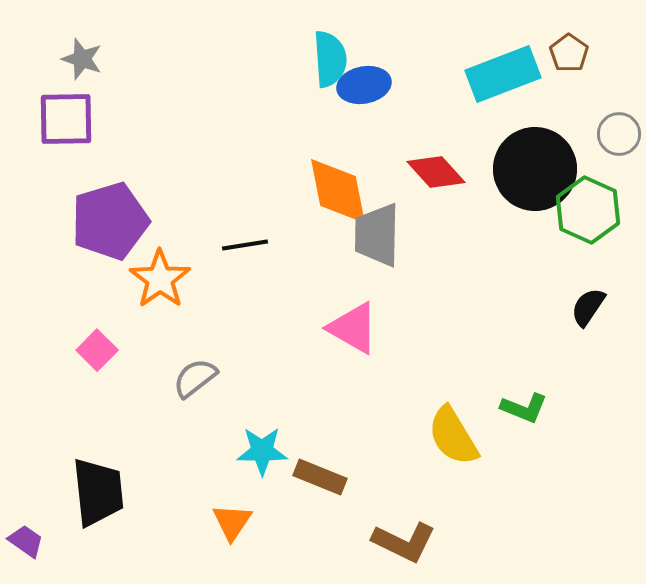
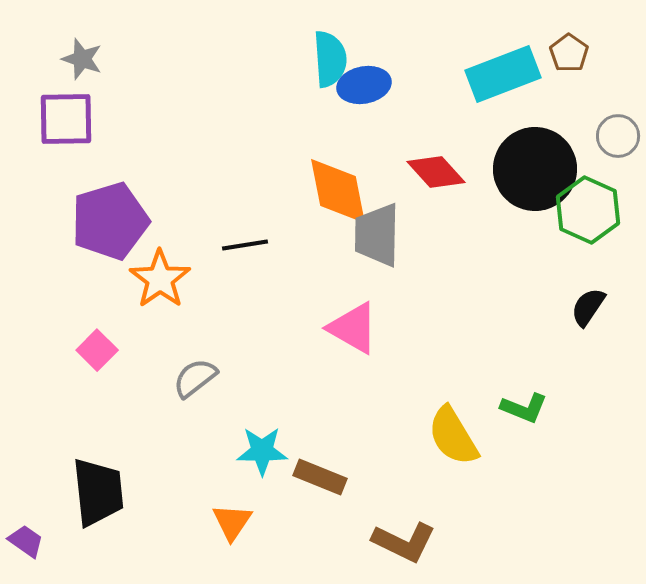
gray circle: moved 1 px left, 2 px down
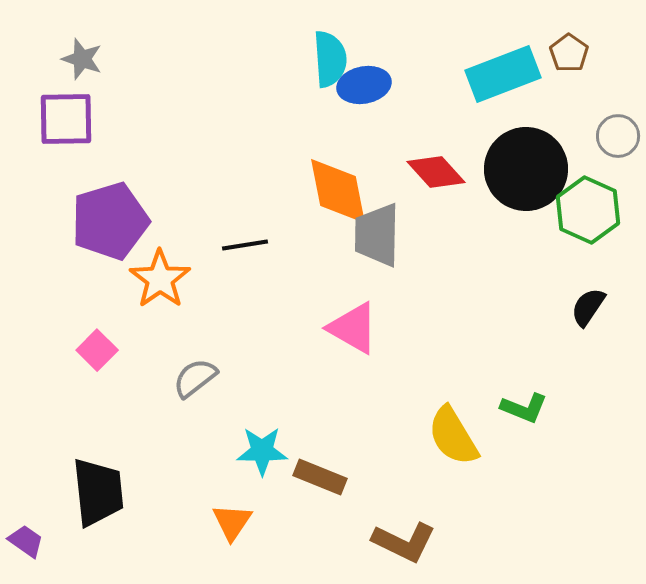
black circle: moved 9 px left
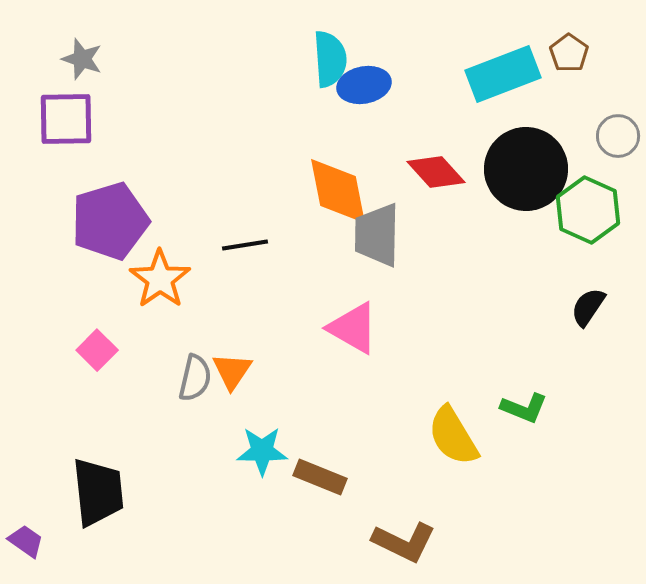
gray semicircle: rotated 141 degrees clockwise
orange triangle: moved 151 px up
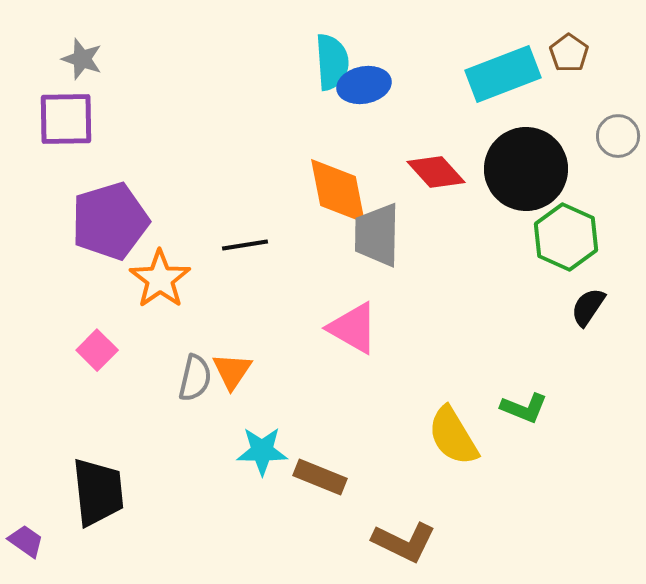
cyan semicircle: moved 2 px right, 3 px down
green hexagon: moved 22 px left, 27 px down
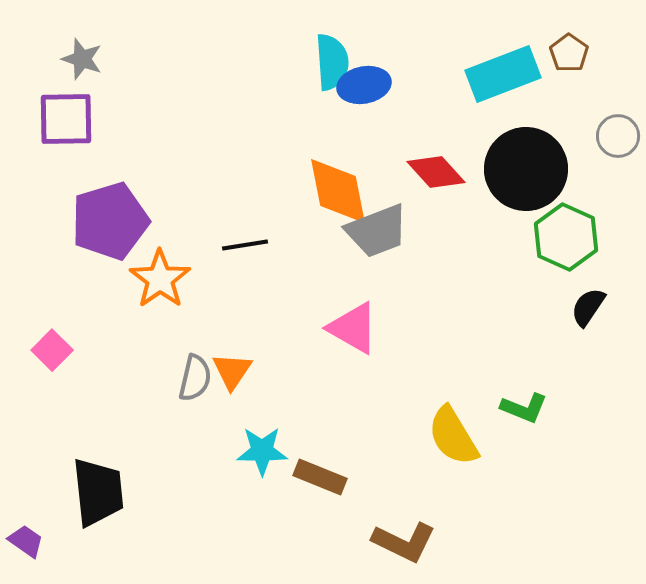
gray trapezoid: moved 4 px up; rotated 112 degrees counterclockwise
pink square: moved 45 px left
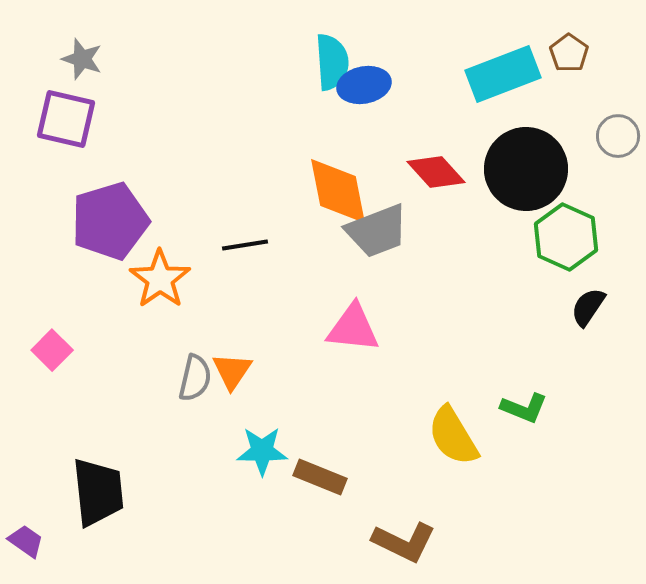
purple square: rotated 14 degrees clockwise
pink triangle: rotated 24 degrees counterclockwise
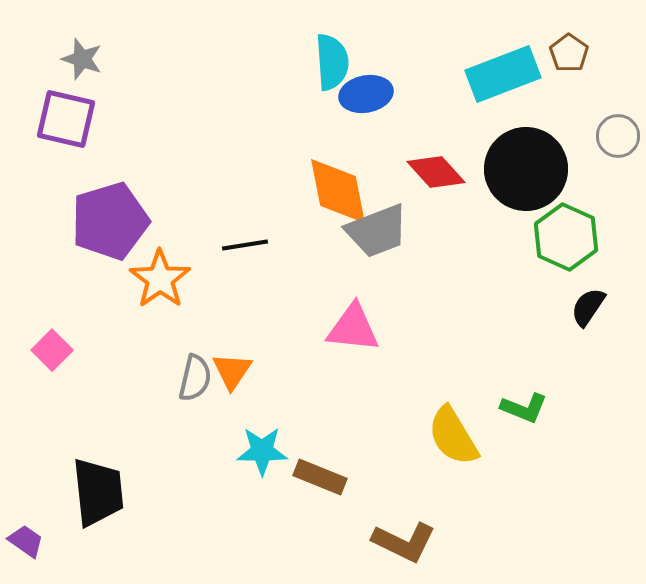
blue ellipse: moved 2 px right, 9 px down
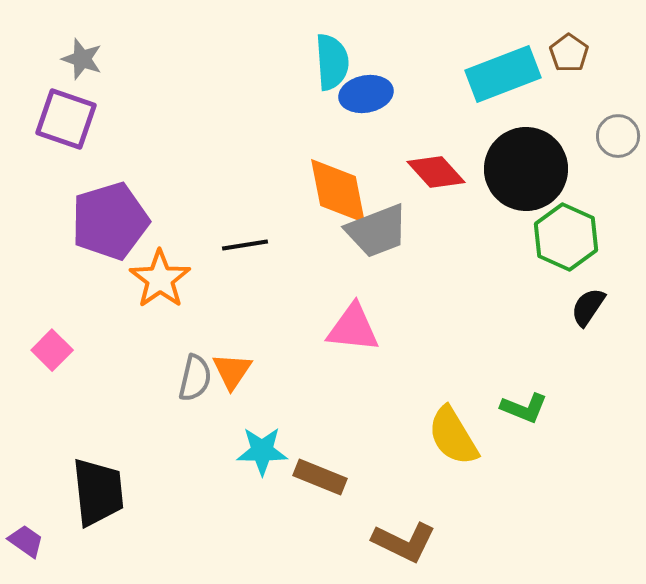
purple square: rotated 6 degrees clockwise
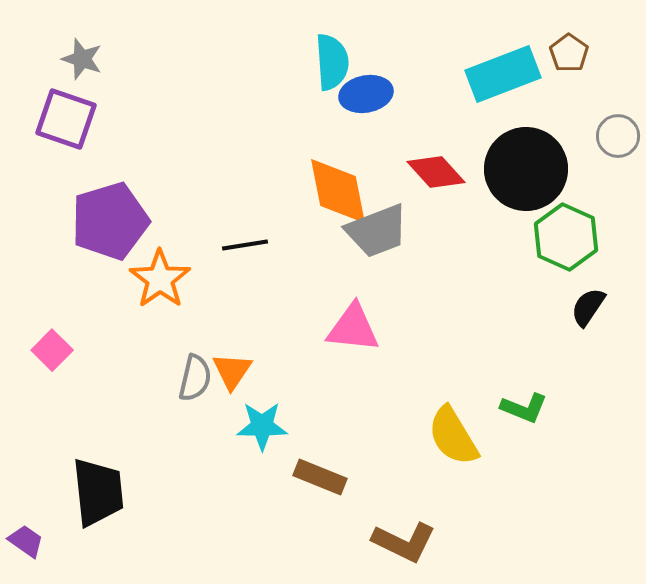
cyan star: moved 25 px up
